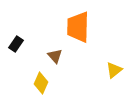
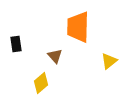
black rectangle: rotated 42 degrees counterclockwise
yellow triangle: moved 5 px left, 9 px up
yellow diamond: rotated 25 degrees clockwise
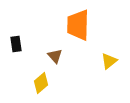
orange trapezoid: moved 2 px up
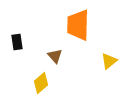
black rectangle: moved 1 px right, 2 px up
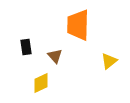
black rectangle: moved 9 px right, 5 px down
yellow diamond: rotated 15 degrees clockwise
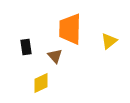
orange trapezoid: moved 8 px left, 4 px down
yellow triangle: moved 20 px up
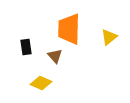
orange trapezoid: moved 1 px left
yellow triangle: moved 4 px up
yellow diamond: rotated 50 degrees clockwise
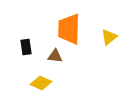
brown triangle: rotated 42 degrees counterclockwise
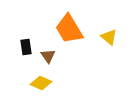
orange trapezoid: rotated 32 degrees counterclockwise
yellow triangle: rotated 42 degrees counterclockwise
brown triangle: moved 7 px left; rotated 49 degrees clockwise
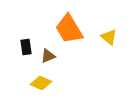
brown triangle: rotated 42 degrees clockwise
